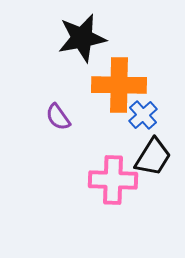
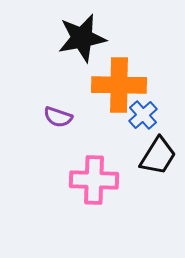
purple semicircle: rotated 36 degrees counterclockwise
black trapezoid: moved 5 px right, 1 px up
pink cross: moved 19 px left
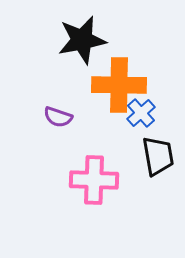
black star: moved 2 px down
blue cross: moved 2 px left, 2 px up
black trapezoid: rotated 42 degrees counterclockwise
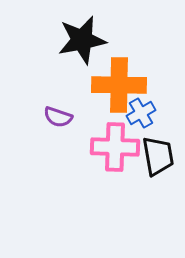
blue cross: rotated 12 degrees clockwise
pink cross: moved 21 px right, 33 px up
